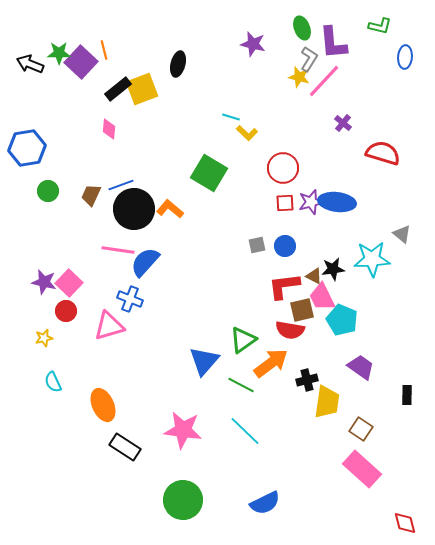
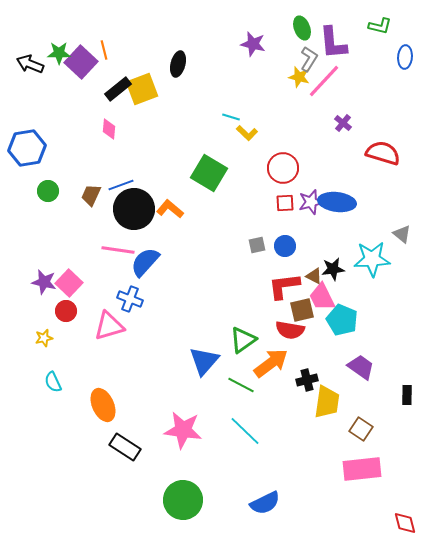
pink rectangle at (362, 469): rotated 48 degrees counterclockwise
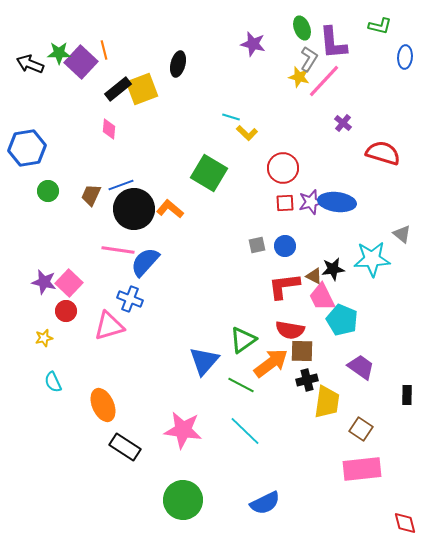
brown square at (302, 310): moved 41 px down; rotated 15 degrees clockwise
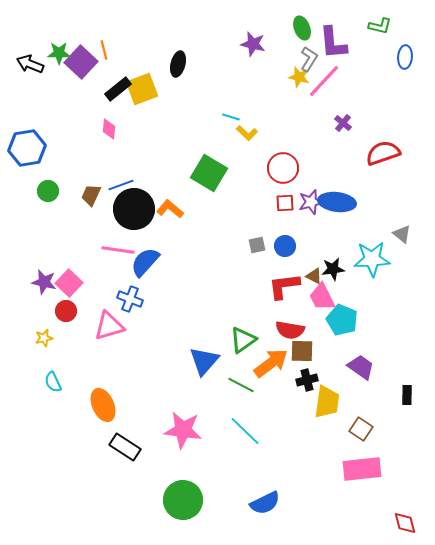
red semicircle at (383, 153): rotated 36 degrees counterclockwise
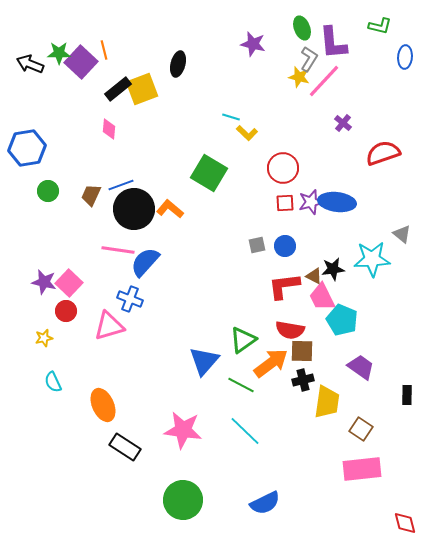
black cross at (307, 380): moved 4 px left
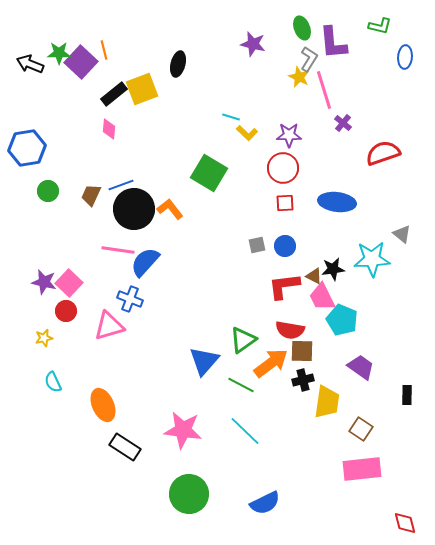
yellow star at (299, 77): rotated 10 degrees clockwise
pink line at (324, 81): moved 9 px down; rotated 60 degrees counterclockwise
black rectangle at (118, 89): moved 4 px left, 5 px down
purple star at (311, 202): moved 22 px left, 67 px up; rotated 15 degrees clockwise
orange L-shape at (170, 209): rotated 12 degrees clockwise
green circle at (183, 500): moved 6 px right, 6 px up
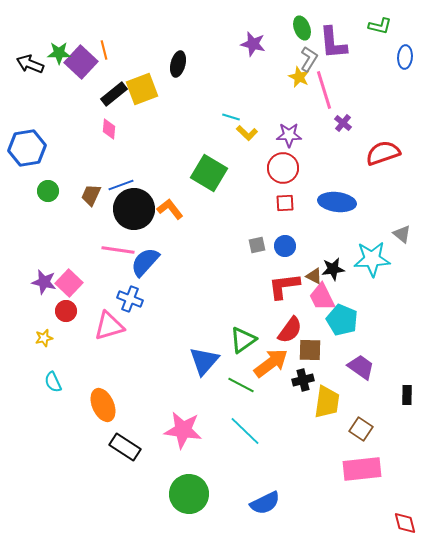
red semicircle at (290, 330): rotated 64 degrees counterclockwise
brown square at (302, 351): moved 8 px right, 1 px up
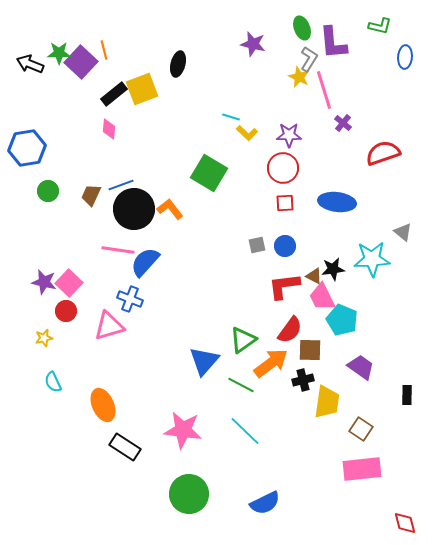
gray triangle at (402, 234): moved 1 px right, 2 px up
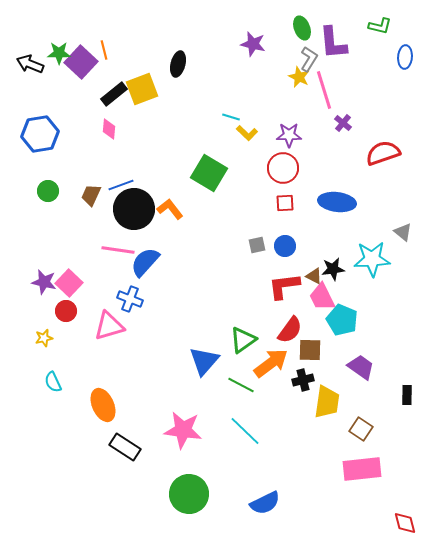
blue hexagon at (27, 148): moved 13 px right, 14 px up
